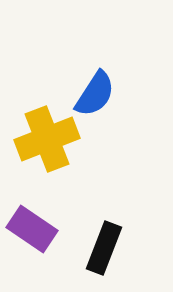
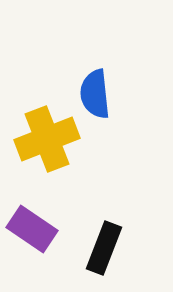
blue semicircle: rotated 141 degrees clockwise
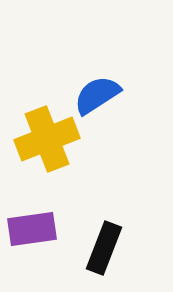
blue semicircle: moved 2 px right, 1 px down; rotated 63 degrees clockwise
purple rectangle: rotated 42 degrees counterclockwise
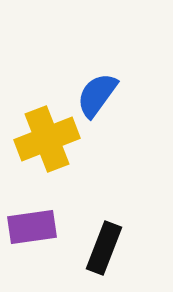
blue semicircle: rotated 21 degrees counterclockwise
purple rectangle: moved 2 px up
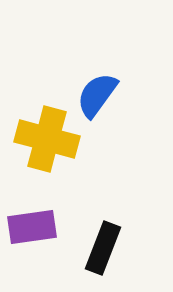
yellow cross: rotated 36 degrees clockwise
black rectangle: moved 1 px left
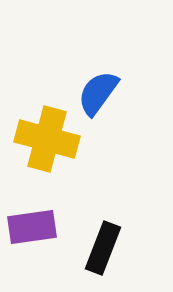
blue semicircle: moved 1 px right, 2 px up
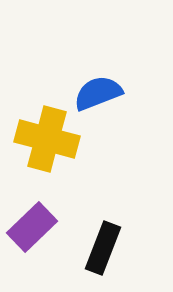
blue semicircle: rotated 33 degrees clockwise
purple rectangle: rotated 36 degrees counterclockwise
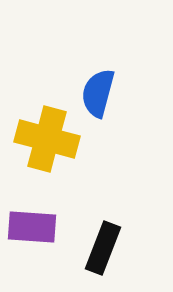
blue semicircle: rotated 54 degrees counterclockwise
purple rectangle: rotated 48 degrees clockwise
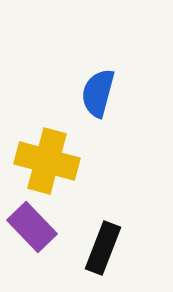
yellow cross: moved 22 px down
purple rectangle: rotated 42 degrees clockwise
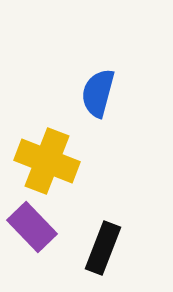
yellow cross: rotated 6 degrees clockwise
